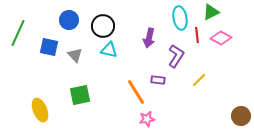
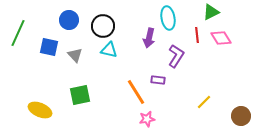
cyan ellipse: moved 12 px left
pink diamond: rotated 30 degrees clockwise
yellow line: moved 5 px right, 22 px down
yellow ellipse: rotated 45 degrees counterclockwise
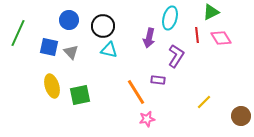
cyan ellipse: moved 2 px right; rotated 25 degrees clockwise
gray triangle: moved 4 px left, 3 px up
yellow ellipse: moved 12 px right, 24 px up; rotated 50 degrees clockwise
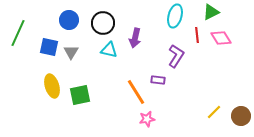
cyan ellipse: moved 5 px right, 2 px up
black circle: moved 3 px up
purple arrow: moved 14 px left
gray triangle: rotated 14 degrees clockwise
yellow line: moved 10 px right, 10 px down
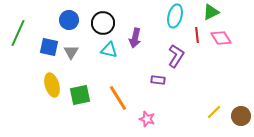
yellow ellipse: moved 1 px up
orange line: moved 18 px left, 6 px down
pink star: rotated 28 degrees clockwise
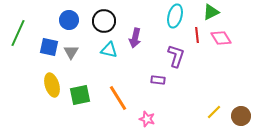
black circle: moved 1 px right, 2 px up
purple L-shape: rotated 15 degrees counterclockwise
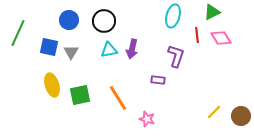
green triangle: moved 1 px right
cyan ellipse: moved 2 px left
purple arrow: moved 3 px left, 11 px down
cyan triangle: rotated 24 degrees counterclockwise
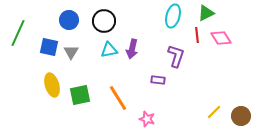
green triangle: moved 6 px left, 1 px down
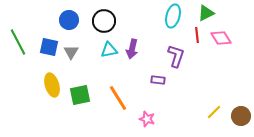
green line: moved 9 px down; rotated 52 degrees counterclockwise
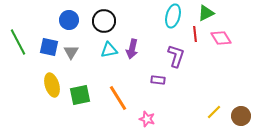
red line: moved 2 px left, 1 px up
